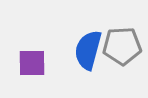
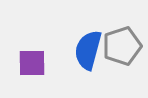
gray pentagon: rotated 15 degrees counterclockwise
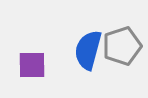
purple square: moved 2 px down
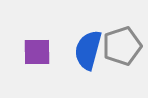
purple square: moved 5 px right, 13 px up
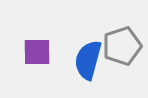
blue semicircle: moved 10 px down
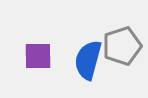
purple square: moved 1 px right, 4 px down
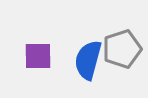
gray pentagon: moved 3 px down
